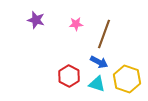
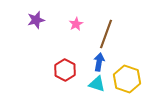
purple star: rotated 30 degrees counterclockwise
pink star: rotated 24 degrees counterclockwise
brown line: moved 2 px right
blue arrow: rotated 108 degrees counterclockwise
red hexagon: moved 4 px left, 6 px up
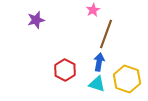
pink star: moved 17 px right, 14 px up
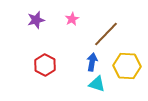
pink star: moved 21 px left, 9 px down
brown line: rotated 24 degrees clockwise
blue arrow: moved 7 px left
red hexagon: moved 20 px left, 5 px up
yellow hexagon: moved 13 px up; rotated 16 degrees counterclockwise
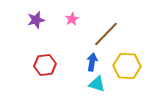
red hexagon: rotated 25 degrees clockwise
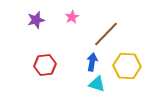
pink star: moved 2 px up
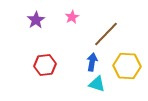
purple star: rotated 18 degrees counterclockwise
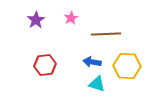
pink star: moved 1 px left, 1 px down
brown line: rotated 44 degrees clockwise
blue arrow: rotated 90 degrees counterclockwise
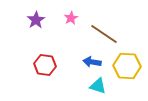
brown line: moved 2 px left; rotated 36 degrees clockwise
red hexagon: rotated 15 degrees clockwise
cyan triangle: moved 1 px right, 2 px down
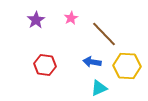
brown line: rotated 12 degrees clockwise
cyan triangle: moved 1 px right, 2 px down; rotated 42 degrees counterclockwise
